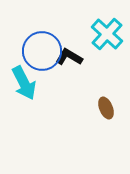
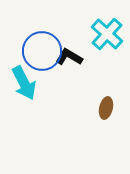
brown ellipse: rotated 35 degrees clockwise
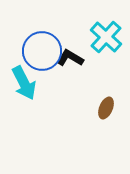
cyan cross: moved 1 px left, 3 px down
black L-shape: moved 1 px right, 1 px down
brown ellipse: rotated 10 degrees clockwise
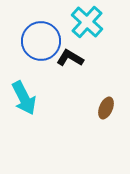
cyan cross: moved 19 px left, 15 px up
blue circle: moved 1 px left, 10 px up
cyan arrow: moved 15 px down
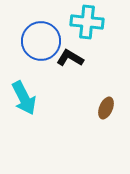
cyan cross: rotated 36 degrees counterclockwise
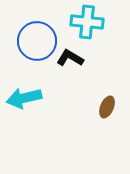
blue circle: moved 4 px left
cyan arrow: rotated 104 degrees clockwise
brown ellipse: moved 1 px right, 1 px up
